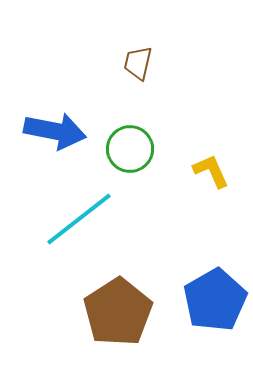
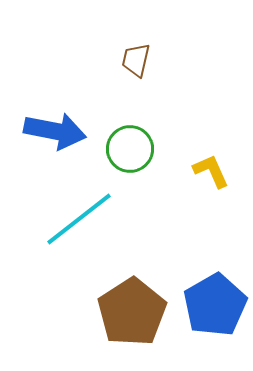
brown trapezoid: moved 2 px left, 3 px up
blue pentagon: moved 5 px down
brown pentagon: moved 14 px right
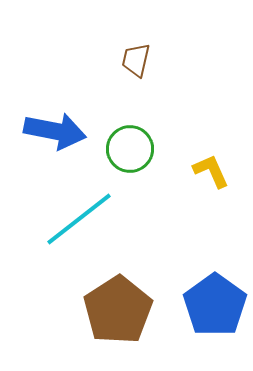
blue pentagon: rotated 6 degrees counterclockwise
brown pentagon: moved 14 px left, 2 px up
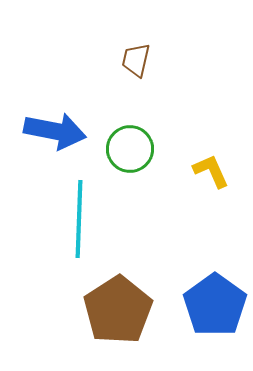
cyan line: rotated 50 degrees counterclockwise
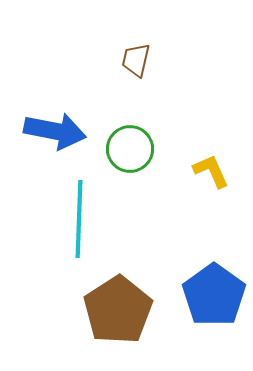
blue pentagon: moved 1 px left, 10 px up
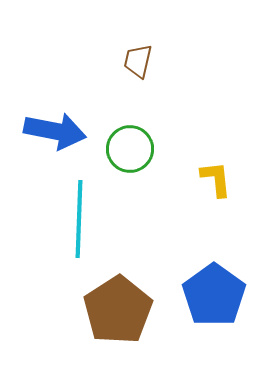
brown trapezoid: moved 2 px right, 1 px down
yellow L-shape: moved 5 px right, 8 px down; rotated 18 degrees clockwise
